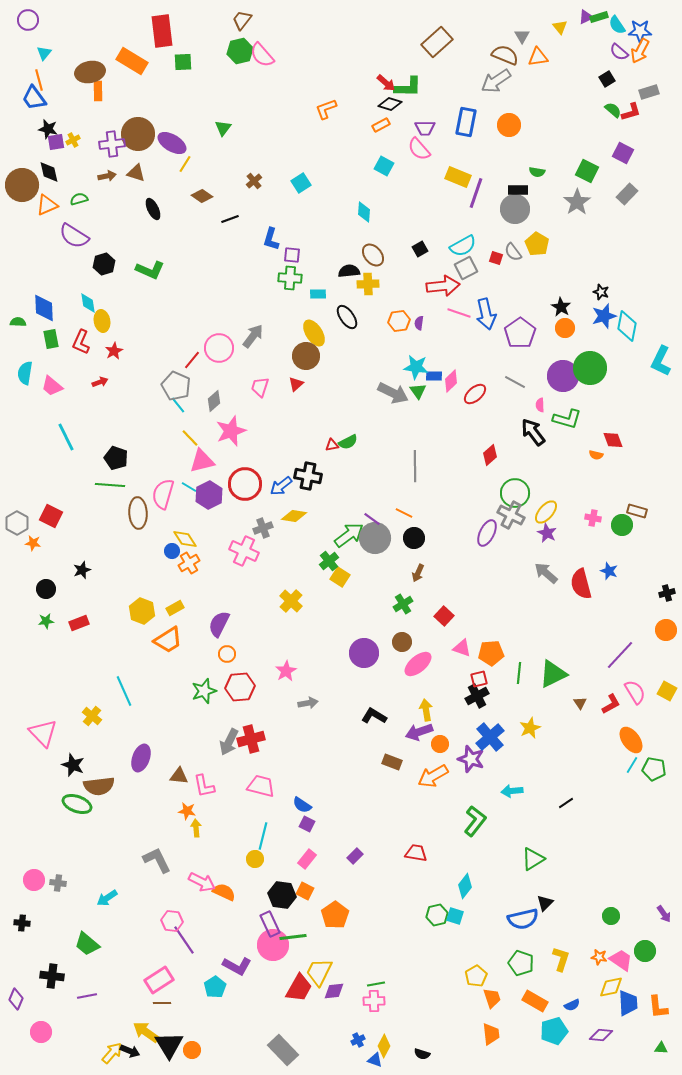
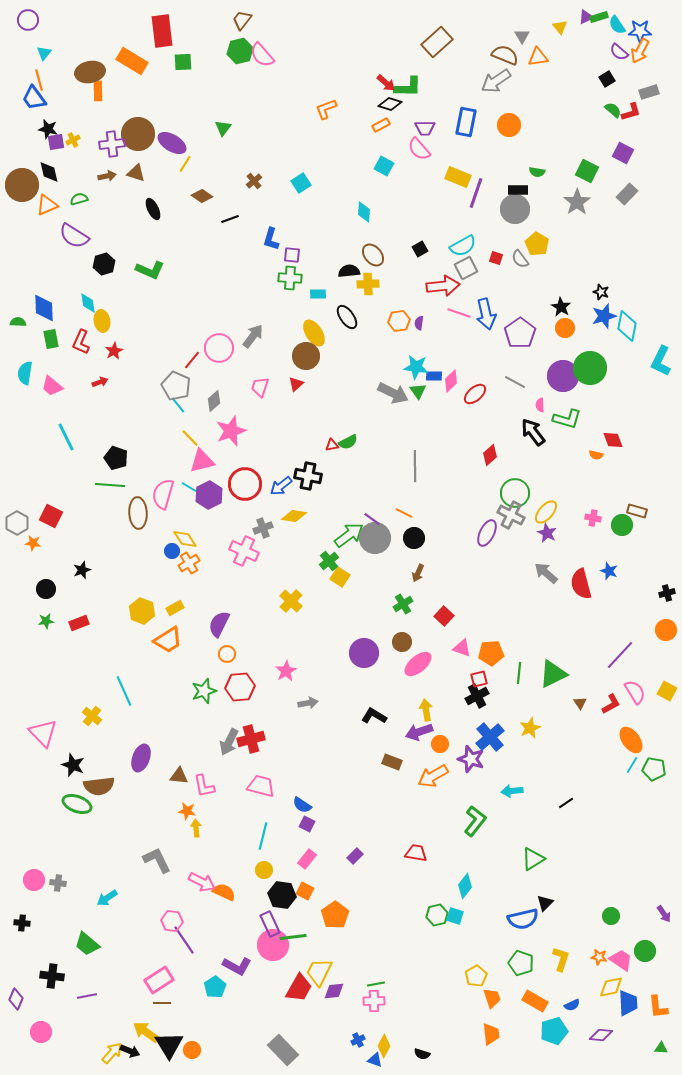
gray semicircle at (513, 252): moved 7 px right, 7 px down
yellow circle at (255, 859): moved 9 px right, 11 px down
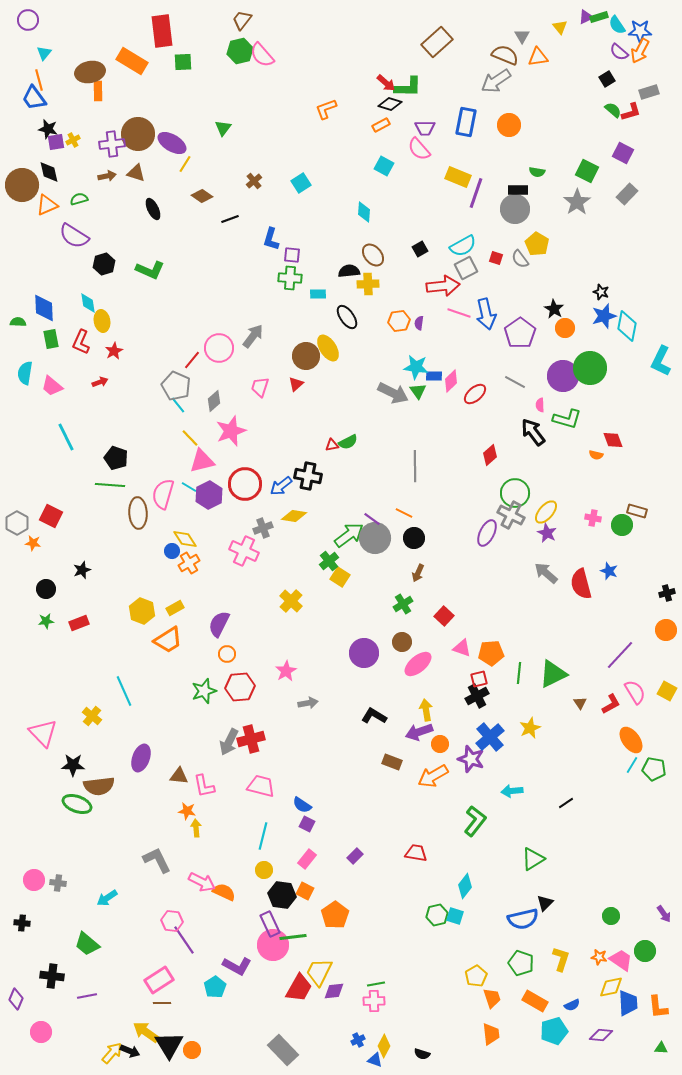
black star at (561, 307): moved 7 px left, 2 px down
yellow ellipse at (314, 333): moved 14 px right, 15 px down
black star at (73, 765): rotated 20 degrees counterclockwise
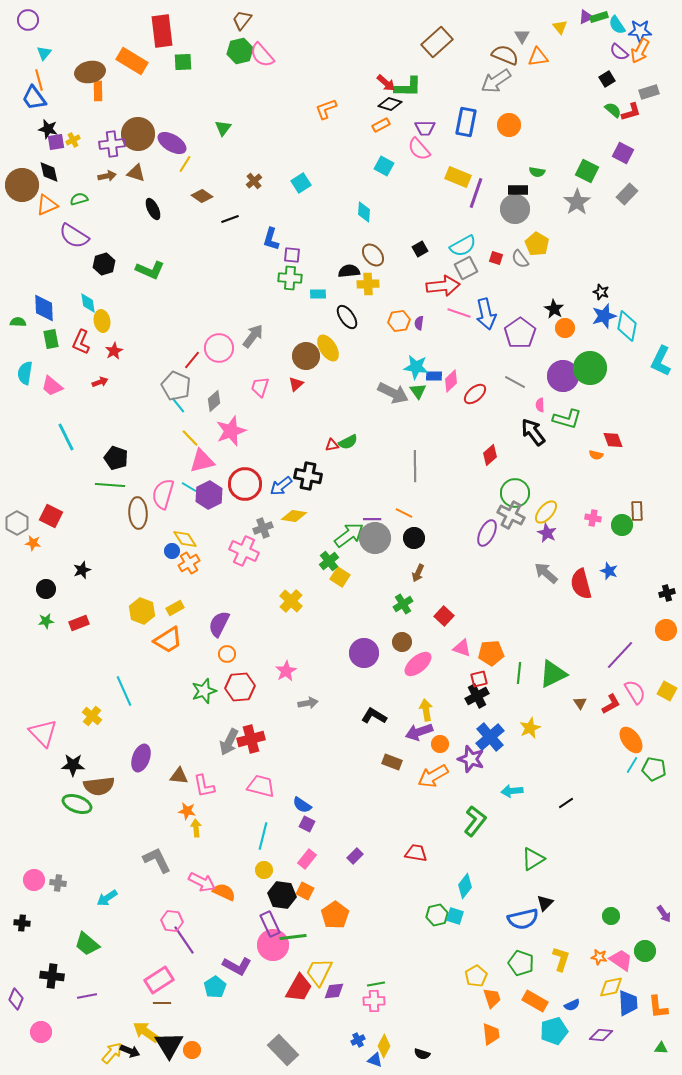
brown rectangle at (637, 511): rotated 72 degrees clockwise
purple line at (372, 519): rotated 36 degrees counterclockwise
